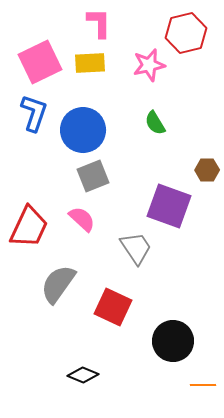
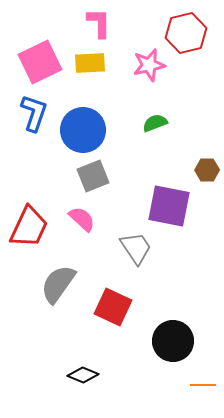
green semicircle: rotated 100 degrees clockwise
purple square: rotated 9 degrees counterclockwise
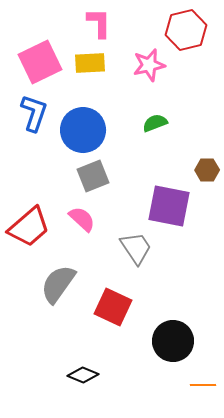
red hexagon: moved 3 px up
red trapezoid: rotated 24 degrees clockwise
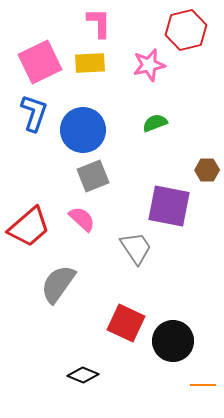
red square: moved 13 px right, 16 px down
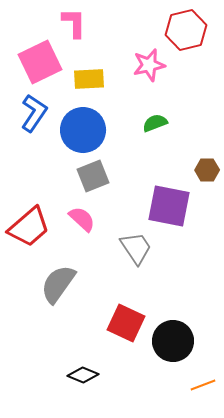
pink L-shape: moved 25 px left
yellow rectangle: moved 1 px left, 16 px down
blue L-shape: rotated 15 degrees clockwise
orange line: rotated 20 degrees counterclockwise
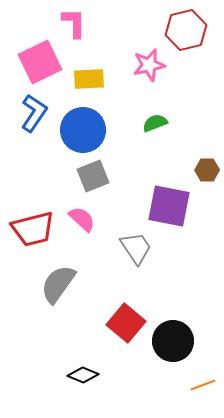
red trapezoid: moved 4 px right, 2 px down; rotated 27 degrees clockwise
red square: rotated 15 degrees clockwise
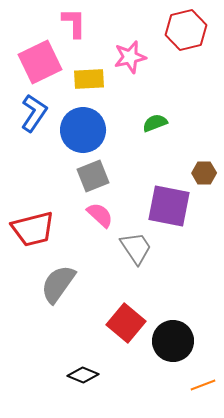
pink star: moved 19 px left, 8 px up
brown hexagon: moved 3 px left, 3 px down
pink semicircle: moved 18 px right, 4 px up
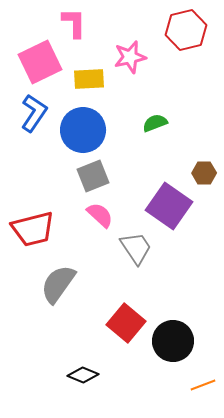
purple square: rotated 24 degrees clockwise
